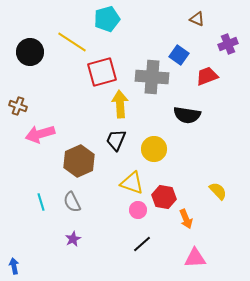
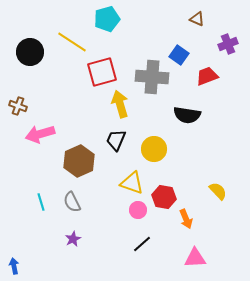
yellow arrow: rotated 12 degrees counterclockwise
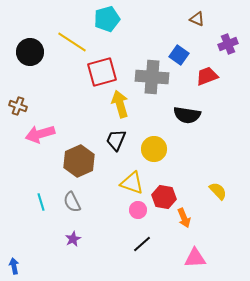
orange arrow: moved 2 px left, 1 px up
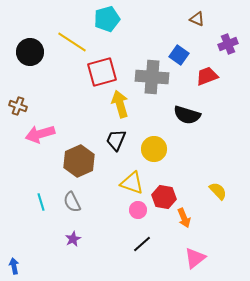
black semicircle: rotated 8 degrees clockwise
pink triangle: rotated 35 degrees counterclockwise
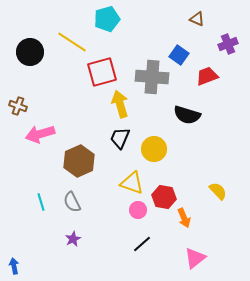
black trapezoid: moved 4 px right, 2 px up
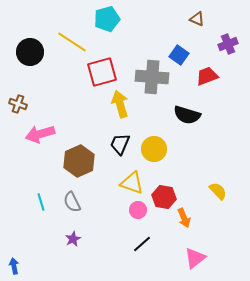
brown cross: moved 2 px up
black trapezoid: moved 6 px down
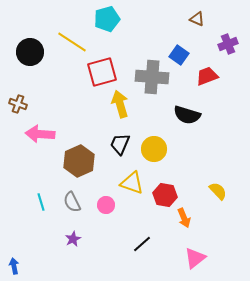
pink arrow: rotated 20 degrees clockwise
red hexagon: moved 1 px right, 2 px up
pink circle: moved 32 px left, 5 px up
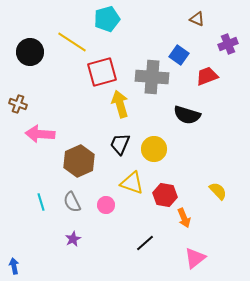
black line: moved 3 px right, 1 px up
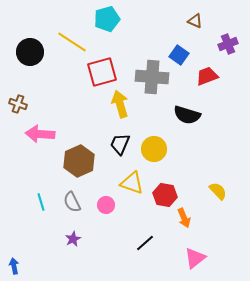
brown triangle: moved 2 px left, 2 px down
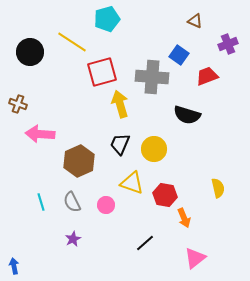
yellow semicircle: moved 3 px up; rotated 30 degrees clockwise
